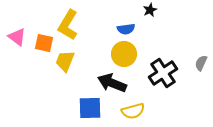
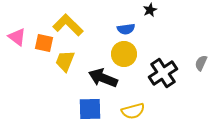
yellow L-shape: rotated 104 degrees clockwise
black arrow: moved 9 px left, 5 px up
blue square: moved 1 px down
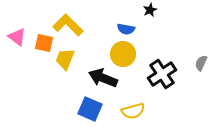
blue semicircle: rotated 18 degrees clockwise
yellow circle: moved 1 px left
yellow trapezoid: moved 2 px up
black cross: moved 1 px left, 1 px down
blue square: rotated 25 degrees clockwise
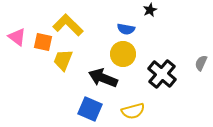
orange square: moved 1 px left, 1 px up
yellow trapezoid: moved 2 px left, 1 px down
black cross: rotated 16 degrees counterclockwise
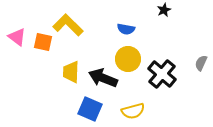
black star: moved 14 px right
yellow circle: moved 5 px right, 5 px down
yellow trapezoid: moved 8 px right, 12 px down; rotated 20 degrees counterclockwise
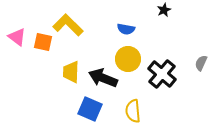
yellow semicircle: rotated 100 degrees clockwise
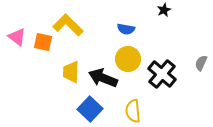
blue square: rotated 20 degrees clockwise
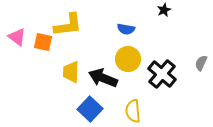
yellow L-shape: rotated 128 degrees clockwise
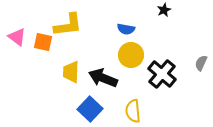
yellow circle: moved 3 px right, 4 px up
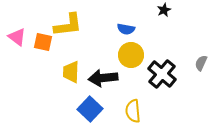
black arrow: rotated 28 degrees counterclockwise
